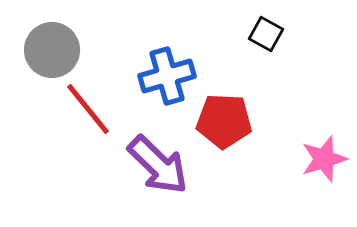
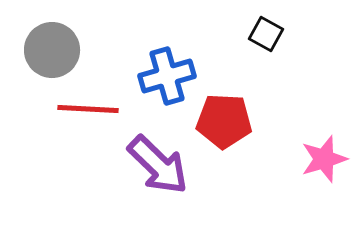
red line: rotated 48 degrees counterclockwise
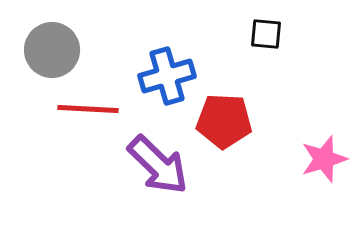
black square: rotated 24 degrees counterclockwise
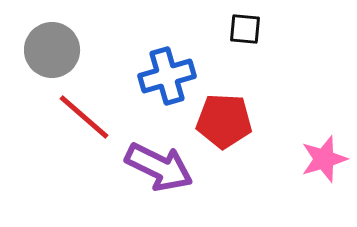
black square: moved 21 px left, 5 px up
red line: moved 4 px left, 8 px down; rotated 38 degrees clockwise
purple arrow: moved 1 px right, 2 px down; rotated 18 degrees counterclockwise
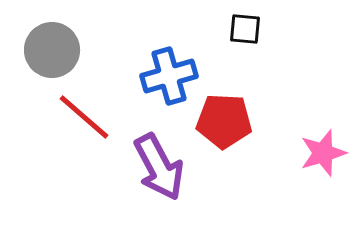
blue cross: moved 2 px right
pink star: moved 1 px left, 6 px up
purple arrow: rotated 36 degrees clockwise
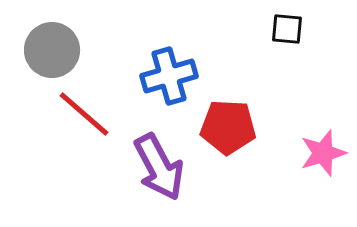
black square: moved 42 px right
red line: moved 3 px up
red pentagon: moved 4 px right, 6 px down
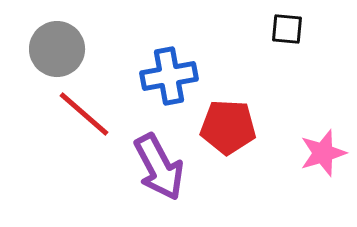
gray circle: moved 5 px right, 1 px up
blue cross: rotated 6 degrees clockwise
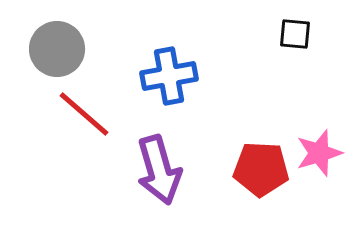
black square: moved 8 px right, 5 px down
red pentagon: moved 33 px right, 42 px down
pink star: moved 4 px left
purple arrow: moved 3 px down; rotated 12 degrees clockwise
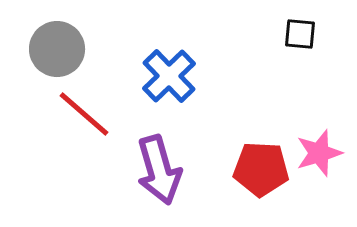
black square: moved 5 px right
blue cross: rotated 34 degrees counterclockwise
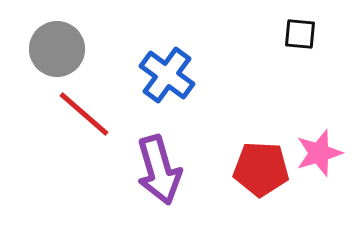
blue cross: moved 2 px left, 1 px up; rotated 10 degrees counterclockwise
